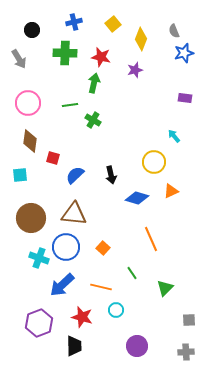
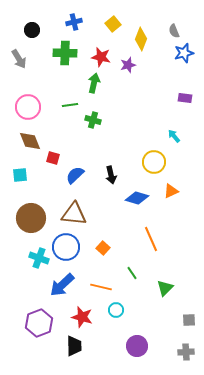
purple star at (135, 70): moved 7 px left, 5 px up
pink circle at (28, 103): moved 4 px down
green cross at (93, 120): rotated 14 degrees counterclockwise
brown diamond at (30, 141): rotated 30 degrees counterclockwise
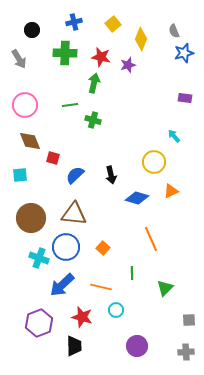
pink circle at (28, 107): moved 3 px left, 2 px up
green line at (132, 273): rotated 32 degrees clockwise
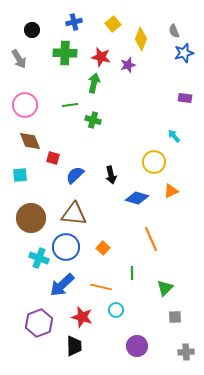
gray square at (189, 320): moved 14 px left, 3 px up
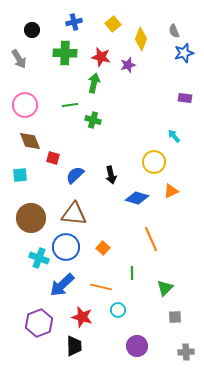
cyan circle at (116, 310): moved 2 px right
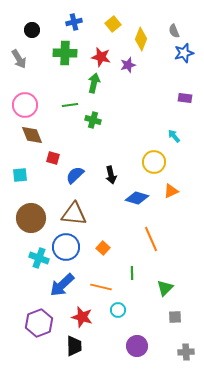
brown diamond at (30, 141): moved 2 px right, 6 px up
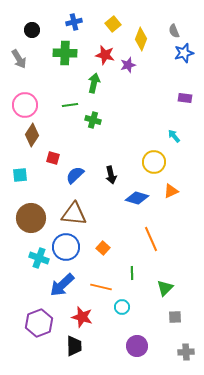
red star at (101, 57): moved 4 px right, 2 px up
brown diamond at (32, 135): rotated 55 degrees clockwise
cyan circle at (118, 310): moved 4 px right, 3 px up
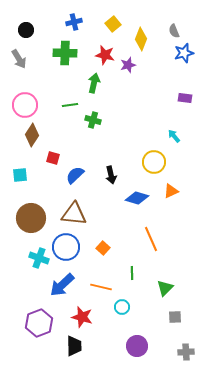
black circle at (32, 30): moved 6 px left
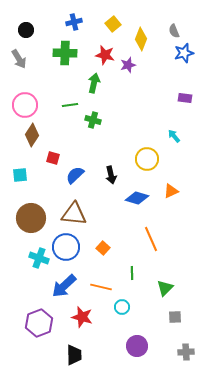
yellow circle at (154, 162): moved 7 px left, 3 px up
blue arrow at (62, 285): moved 2 px right, 1 px down
black trapezoid at (74, 346): moved 9 px down
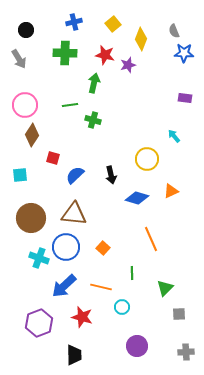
blue star at (184, 53): rotated 18 degrees clockwise
gray square at (175, 317): moved 4 px right, 3 px up
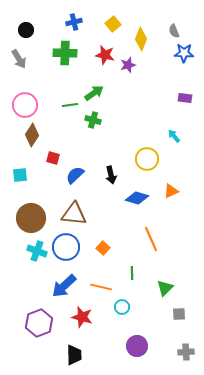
green arrow at (94, 83): moved 10 px down; rotated 42 degrees clockwise
cyan cross at (39, 258): moved 2 px left, 7 px up
